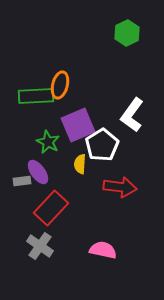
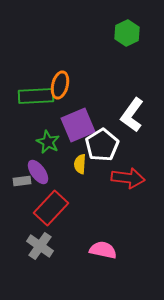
red arrow: moved 8 px right, 9 px up
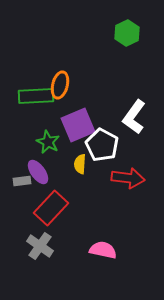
white L-shape: moved 2 px right, 2 px down
white pentagon: rotated 12 degrees counterclockwise
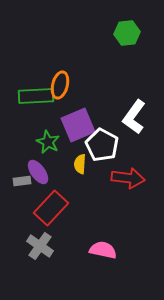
green hexagon: rotated 20 degrees clockwise
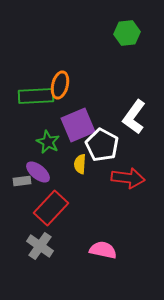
purple ellipse: rotated 15 degrees counterclockwise
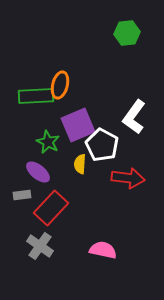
gray rectangle: moved 14 px down
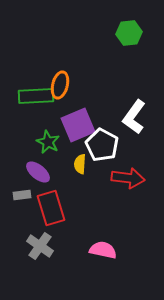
green hexagon: moved 2 px right
red rectangle: rotated 60 degrees counterclockwise
